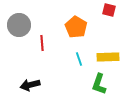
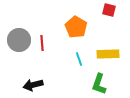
gray circle: moved 15 px down
yellow rectangle: moved 3 px up
black arrow: moved 3 px right
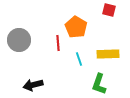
red line: moved 16 px right
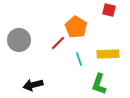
red line: rotated 49 degrees clockwise
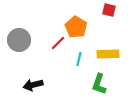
cyan line: rotated 32 degrees clockwise
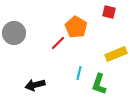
red square: moved 2 px down
gray circle: moved 5 px left, 7 px up
yellow rectangle: moved 8 px right; rotated 20 degrees counterclockwise
cyan line: moved 14 px down
black arrow: moved 2 px right
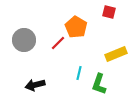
gray circle: moved 10 px right, 7 px down
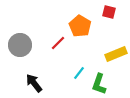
orange pentagon: moved 4 px right, 1 px up
gray circle: moved 4 px left, 5 px down
cyan line: rotated 24 degrees clockwise
black arrow: moved 1 px left, 2 px up; rotated 66 degrees clockwise
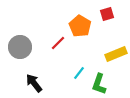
red square: moved 2 px left, 2 px down; rotated 32 degrees counterclockwise
gray circle: moved 2 px down
